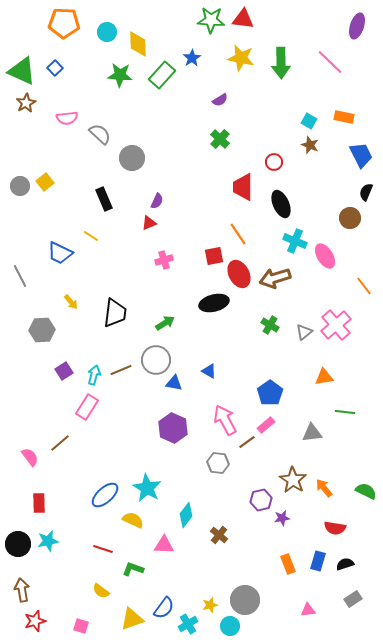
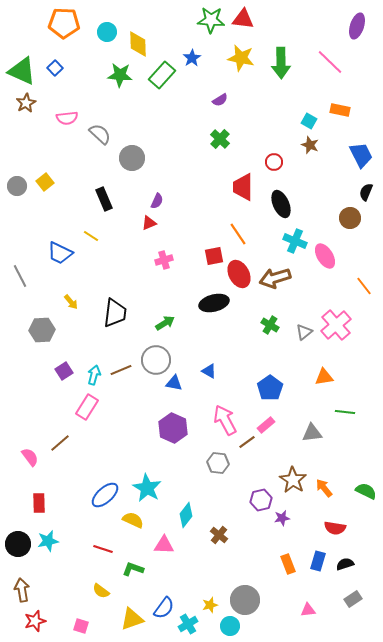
orange rectangle at (344, 117): moved 4 px left, 7 px up
gray circle at (20, 186): moved 3 px left
blue pentagon at (270, 393): moved 5 px up
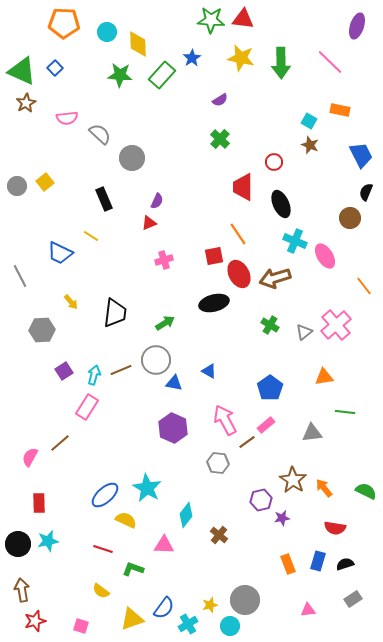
pink semicircle at (30, 457): rotated 114 degrees counterclockwise
yellow semicircle at (133, 520): moved 7 px left
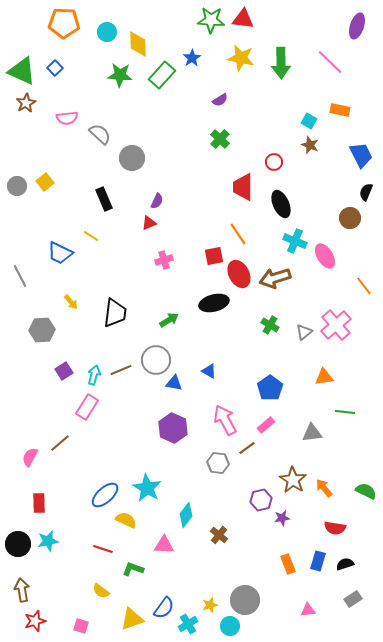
green arrow at (165, 323): moved 4 px right, 3 px up
brown line at (247, 442): moved 6 px down
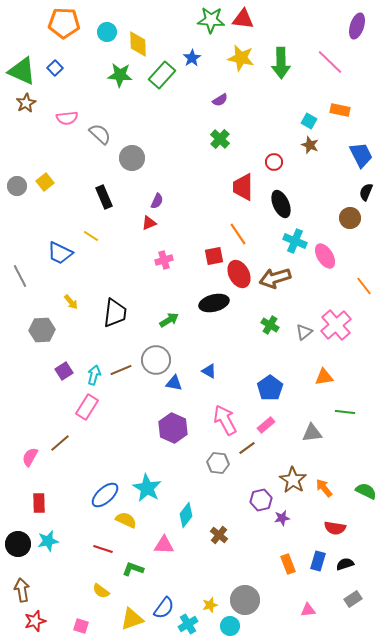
black rectangle at (104, 199): moved 2 px up
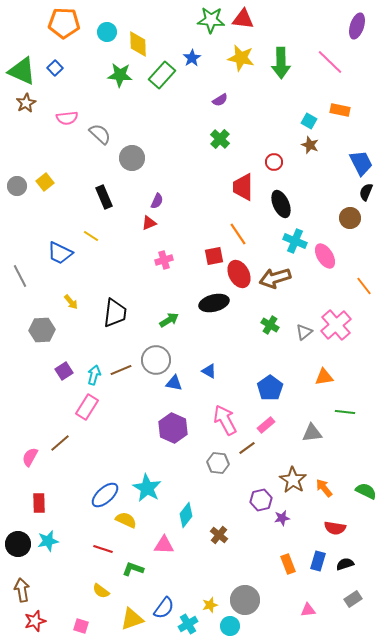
blue trapezoid at (361, 155): moved 8 px down
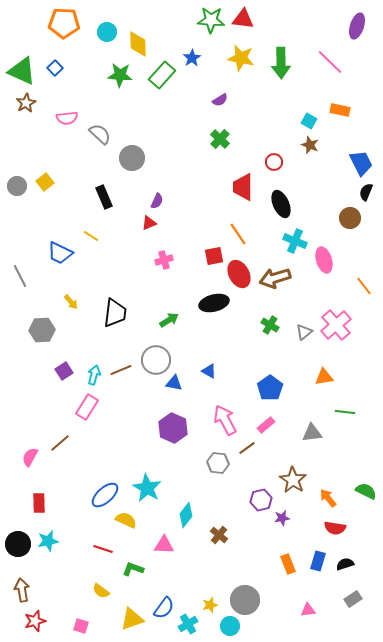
pink ellipse at (325, 256): moved 1 px left, 4 px down; rotated 15 degrees clockwise
orange arrow at (324, 488): moved 4 px right, 10 px down
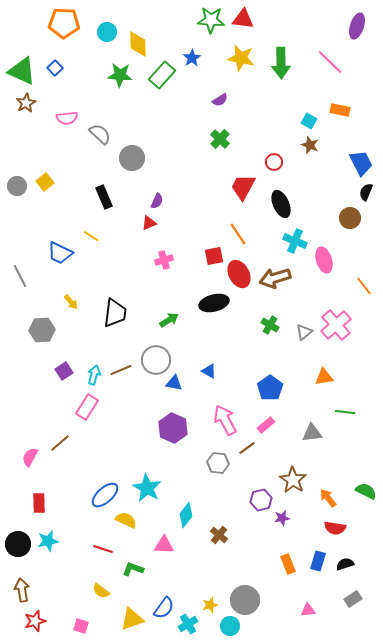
red trapezoid at (243, 187): rotated 28 degrees clockwise
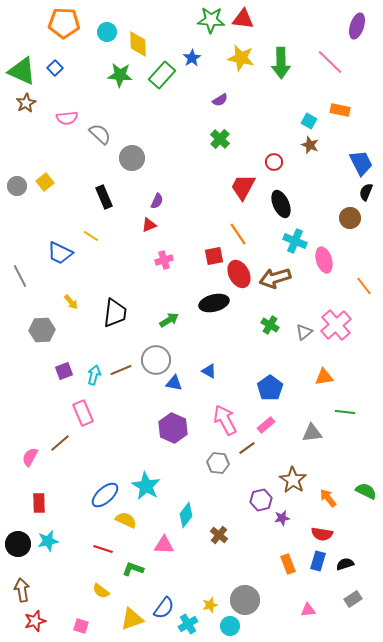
red triangle at (149, 223): moved 2 px down
purple square at (64, 371): rotated 12 degrees clockwise
pink rectangle at (87, 407): moved 4 px left, 6 px down; rotated 55 degrees counterclockwise
cyan star at (147, 488): moved 1 px left, 2 px up
red semicircle at (335, 528): moved 13 px left, 6 px down
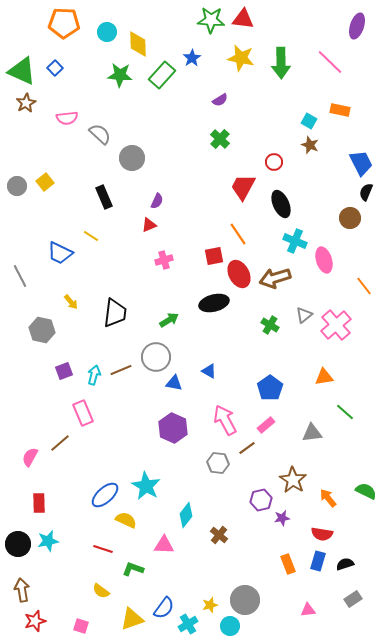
gray hexagon at (42, 330): rotated 15 degrees clockwise
gray triangle at (304, 332): moved 17 px up
gray circle at (156, 360): moved 3 px up
green line at (345, 412): rotated 36 degrees clockwise
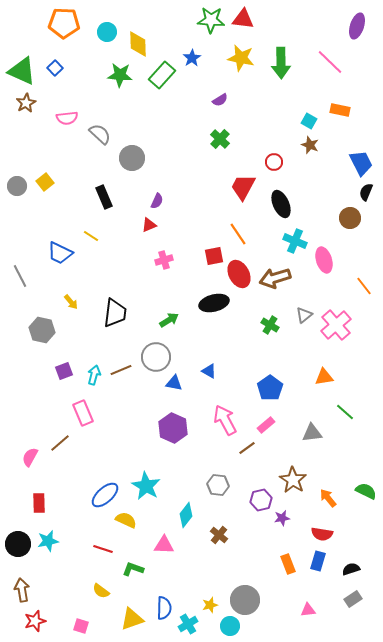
gray hexagon at (218, 463): moved 22 px down
black semicircle at (345, 564): moved 6 px right, 5 px down
blue semicircle at (164, 608): rotated 35 degrees counterclockwise
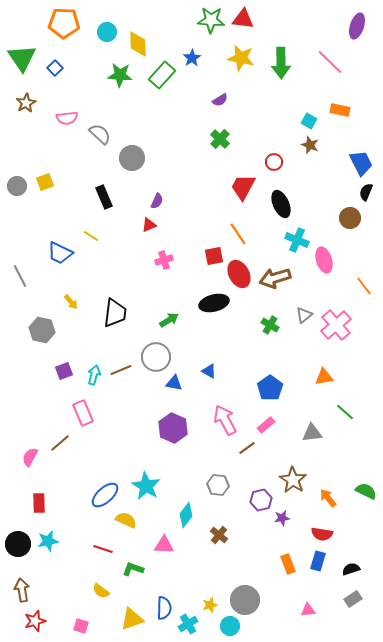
green triangle at (22, 71): moved 13 px up; rotated 32 degrees clockwise
yellow square at (45, 182): rotated 18 degrees clockwise
cyan cross at (295, 241): moved 2 px right, 1 px up
